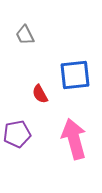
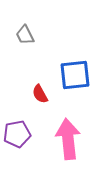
pink arrow: moved 6 px left; rotated 9 degrees clockwise
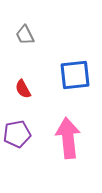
red semicircle: moved 17 px left, 5 px up
pink arrow: moved 1 px up
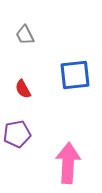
pink arrow: moved 25 px down; rotated 9 degrees clockwise
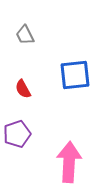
purple pentagon: rotated 8 degrees counterclockwise
pink arrow: moved 1 px right, 1 px up
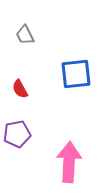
blue square: moved 1 px right, 1 px up
red semicircle: moved 3 px left
purple pentagon: rotated 8 degrees clockwise
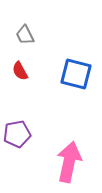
blue square: rotated 20 degrees clockwise
red semicircle: moved 18 px up
pink arrow: rotated 9 degrees clockwise
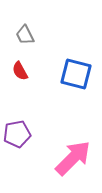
pink arrow: moved 4 px right, 4 px up; rotated 33 degrees clockwise
